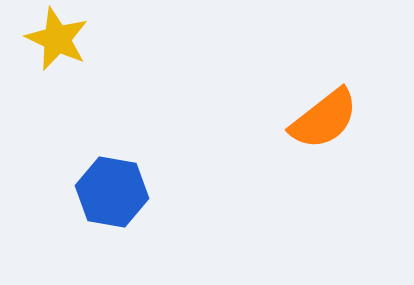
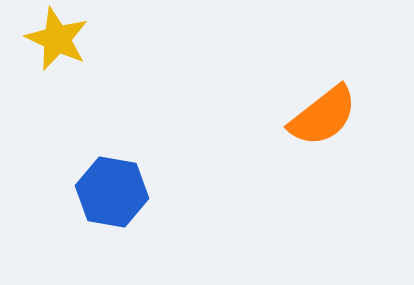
orange semicircle: moved 1 px left, 3 px up
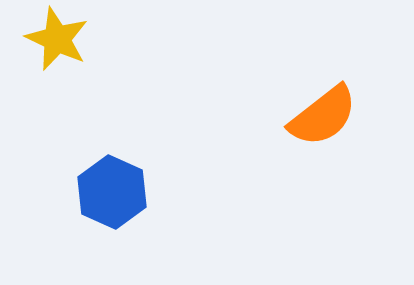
blue hexagon: rotated 14 degrees clockwise
